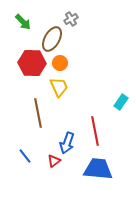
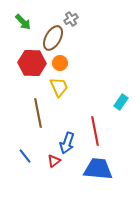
brown ellipse: moved 1 px right, 1 px up
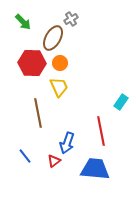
red line: moved 6 px right
blue trapezoid: moved 3 px left
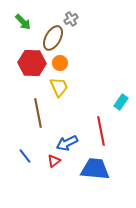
blue arrow: rotated 45 degrees clockwise
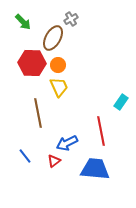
orange circle: moved 2 px left, 2 px down
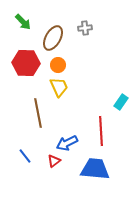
gray cross: moved 14 px right, 9 px down; rotated 24 degrees clockwise
red hexagon: moved 6 px left
red line: rotated 8 degrees clockwise
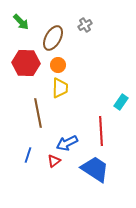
green arrow: moved 2 px left
gray cross: moved 3 px up; rotated 24 degrees counterclockwise
yellow trapezoid: moved 1 px right, 1 px down; rotated 25 degrees clockwise
blue line: moved 3 px right, 1 px up; rotated 56 degrees clockwise
blue trapezoid: rotated 28 degrees clockwise
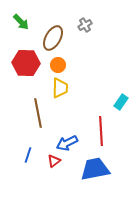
blue trapezoid: rotated 44 degrees counterclockwise
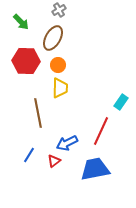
gray cross: moved 26 px left, 15 px up
red hexagon: moved 2 px up
red line: rotated 28 degrees clockwise
blue line: moved 1 px right; rotated 14 degrees clockwise
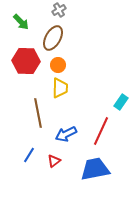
blue arrow: moved 1 px left, 9 px up
